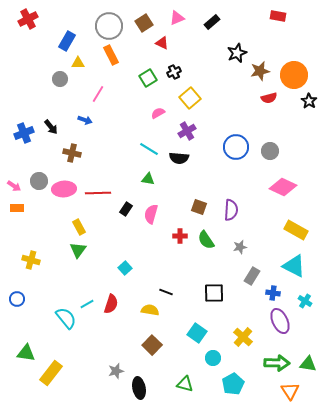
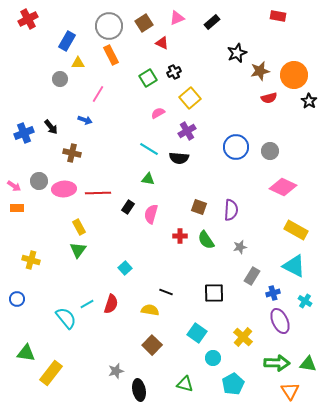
black rectangle at (126, 209): moved 2 px right, 2 px up
blue cross at (273, 293): rotated 24 degrees counterclockwise
black ellipse at (139, 388): moved 2 px down
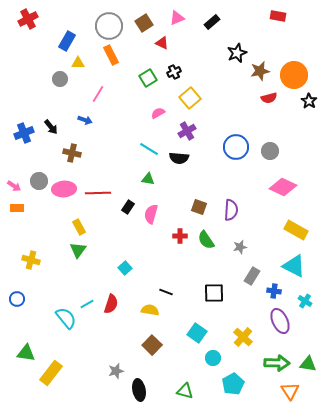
blue cross at (273, 293): moved 1 px right, 2 px up; rotated 24 degrees clockwise
green triangle at (185, 384): moved 7 px down
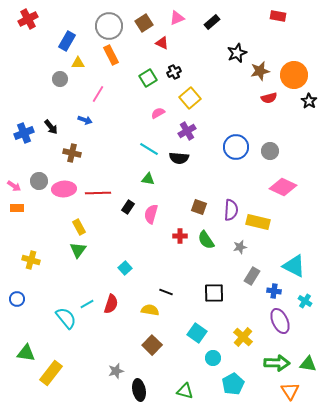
yellow rectangle at (296, 230): moved 38 px left, 8 px up; rotated 15 degrees counterclockwise
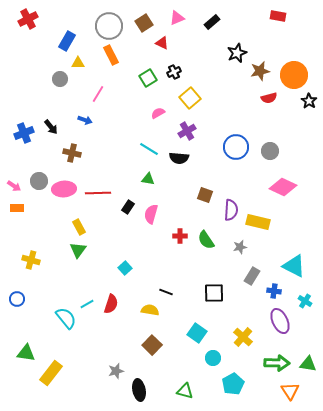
brown square at (199, 207): moved 6 px right, 12 px up
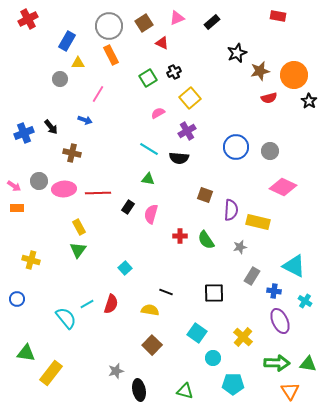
cyan pentagon at (233, 384): rotated 30 degrees clockwise
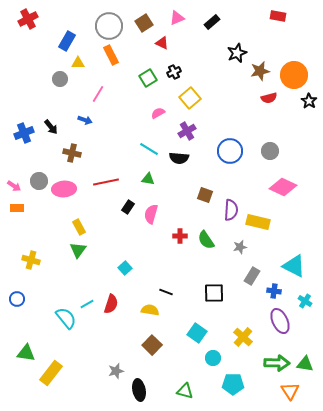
blue circle at (236, 147): moved 6 px left, 4 px down
red line at (98, 193): moved 8 px right, 11 px up; rotated 10 degrees counterclockwise
green triangle at (308, 364): moved 3 px left
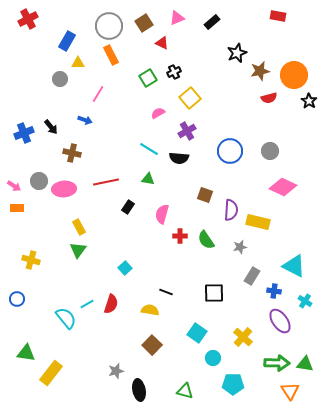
pink semicircle at (151, 214): moved 11 px right
purple ellipse at (280, 321): rotated 10 degrees counterclockwise
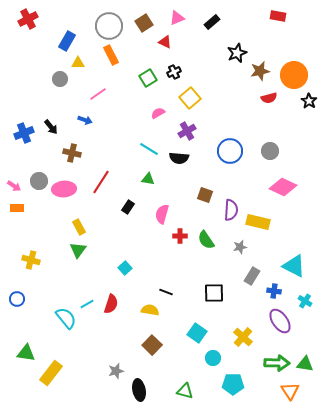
red triangle at (162, 43): moved 3 px right, 1 px up
pink line at (98, 94): rotated 24 degrees clockwise
red line at (106, 182): moved 5 px left; rotated 45 degrees counterclockwise
